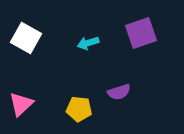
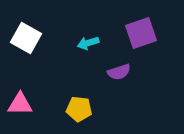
purple semicircle: moved 20 px up
pink triangle: moved 1 px left; rotated 44 degrees clockwise
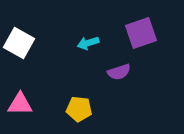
white square: moved 7 px left, 5 px down
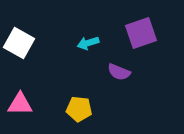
purple semicircle: rotated 40 degrees clockwise
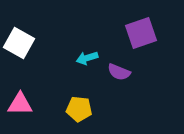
cyan arrow: moved 1 px left, 15 px down
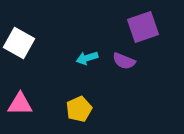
purple square: moved 2 px right, 6 px up
purple semicircle: moved 5 px right, 11 px up
yellow pentagon: rotated 30 degrees counterclockwise
